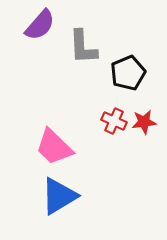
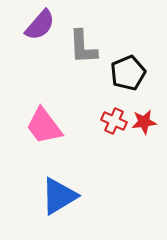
pink trapezoid: moved 10 px left, 21 px up; rotated 9 degrees clockwise
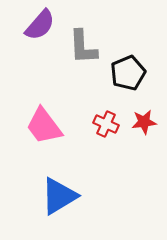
red cross: moved 8 px left, 3 px down
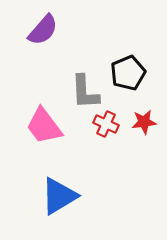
purple semicircle: moved 3 px right, 5 px down
gray L-shape: moved 2 px right, 45 px down
